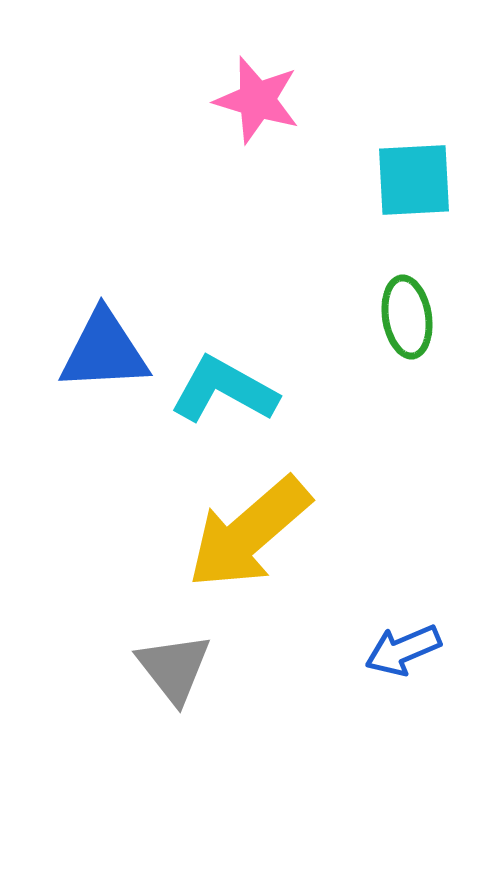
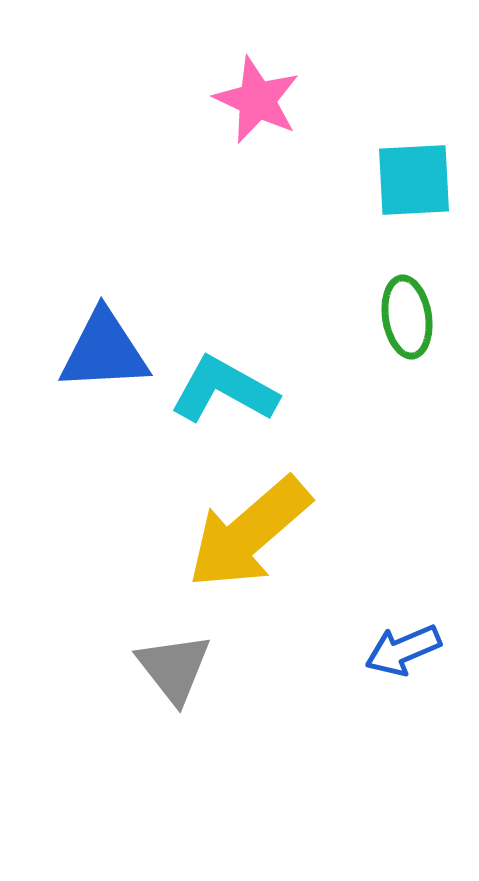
pink star: rotated 8 degrees clockwise
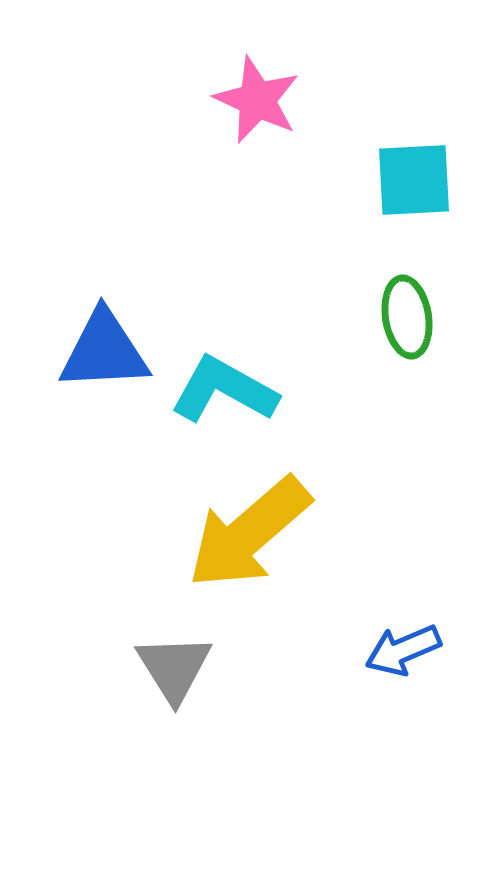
gray triangle: rotated 6 degrees clockwise
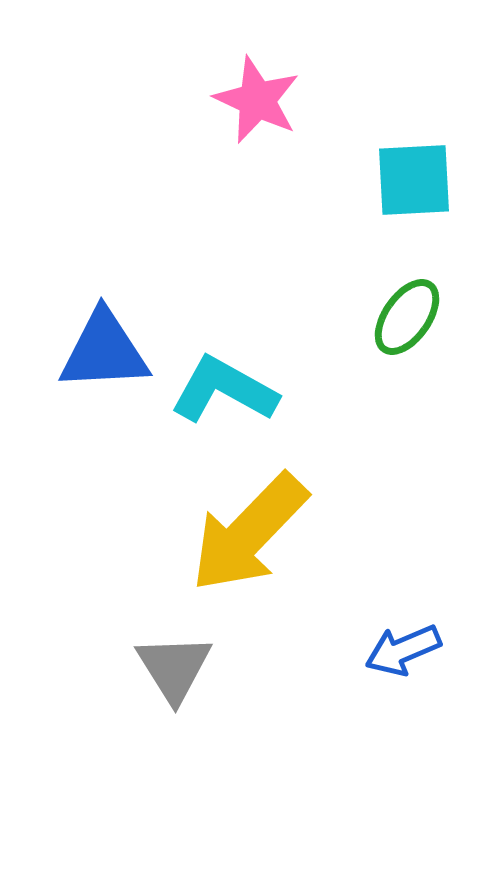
green ellipse: rotated 44 degrees clockwise
yellow arrow: rotated 5 degrees counterclockwise
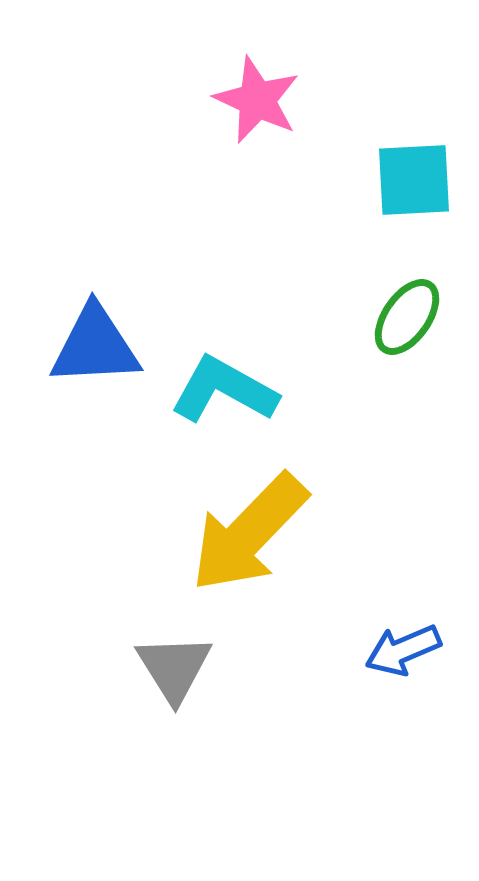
blue triangle: moved 9 px left, 5 px up
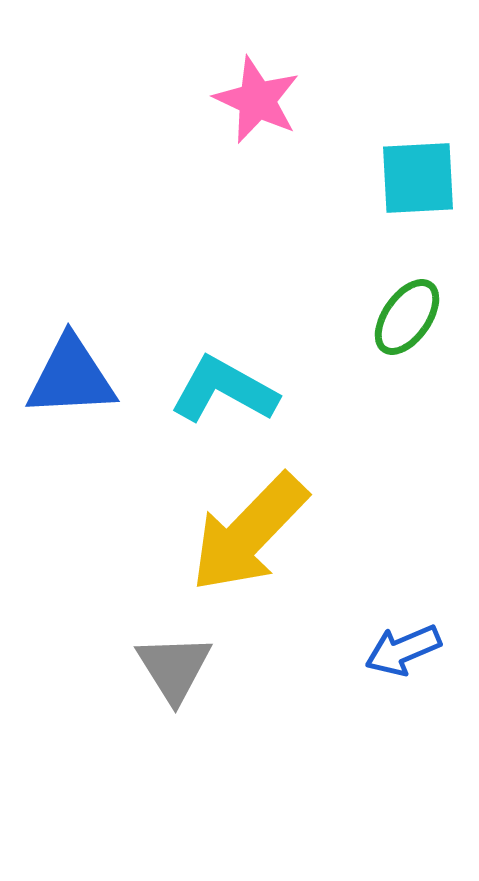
cyan square: moved 4 px right, 2 px up
blue triangle: moved 24 px left, 31 px down
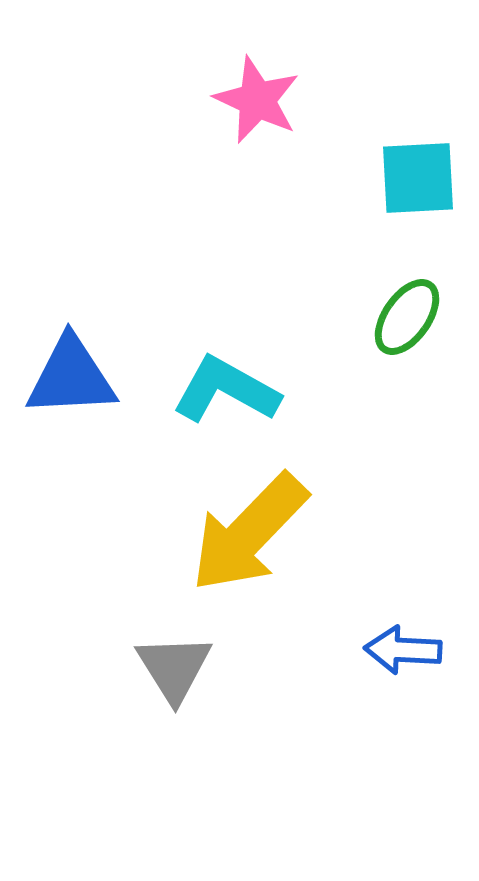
cyan L-shape: moved 2 px right
blue arrow: rotated 26 degrees clockwise
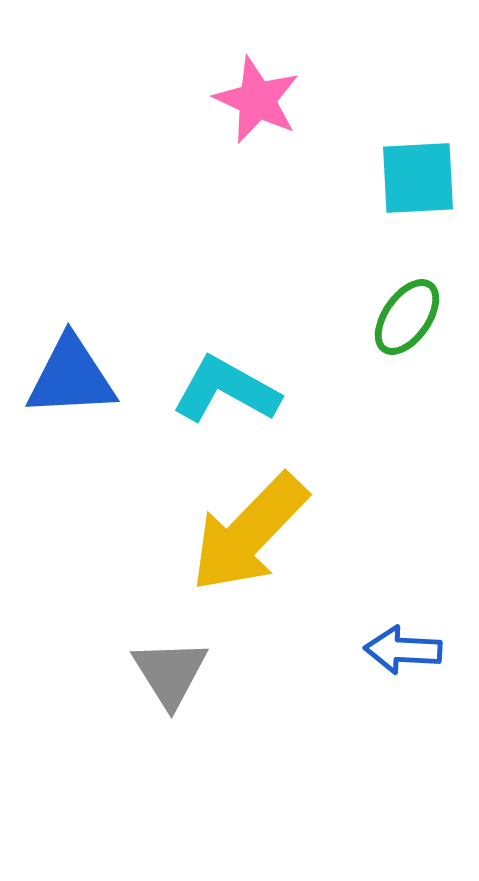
gray triangle: moved 4 px left, 5 px down
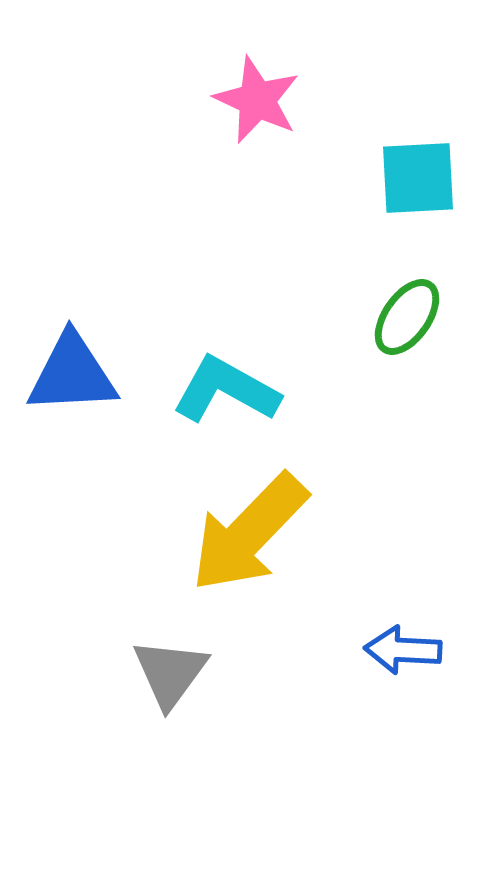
blue triangle: moved 1 px right, 3 px up
gray triangle: rotated 8 degrees clockwise
